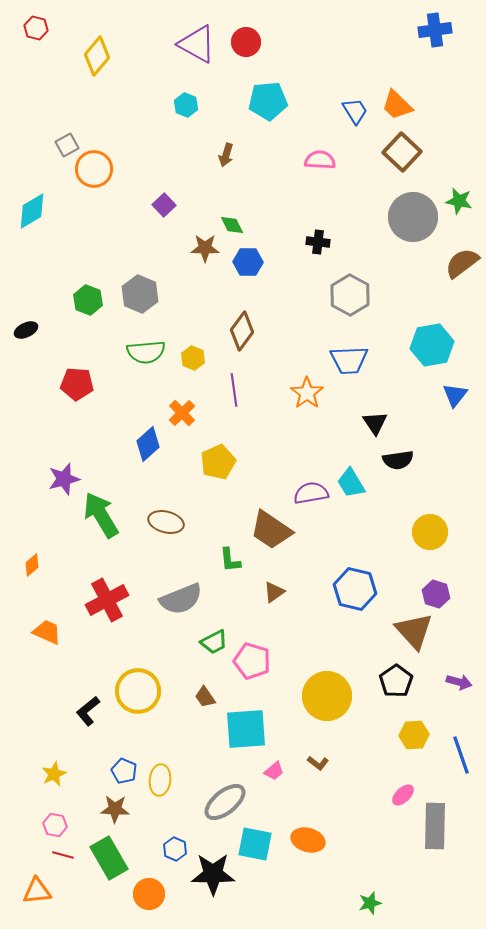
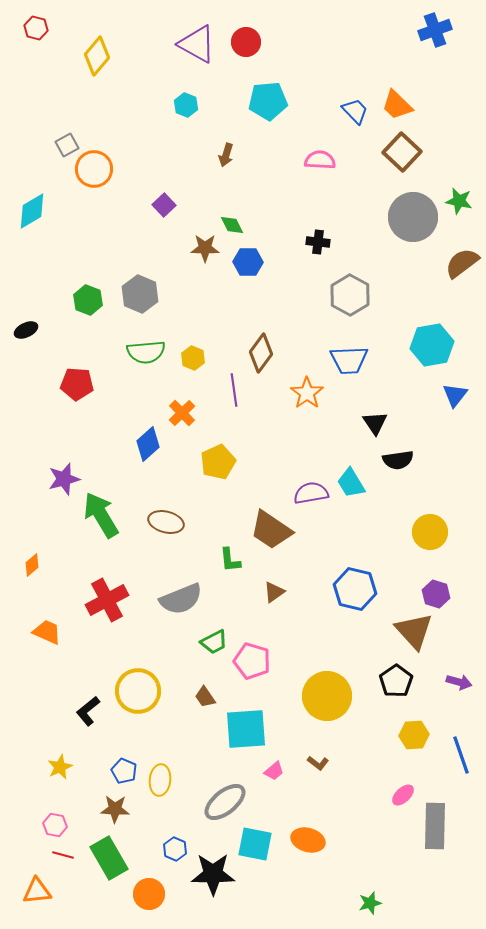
blue cross at (435, 30): rotated 12 degrees counterclockwise
blue trapezoid at (355, 111): rotated 12 degrees counterclockwise
brown diamond at (242, 331): moved 19 px right, 22 px down
yellow star at (54, 774): moved 6 px right, 7 px up
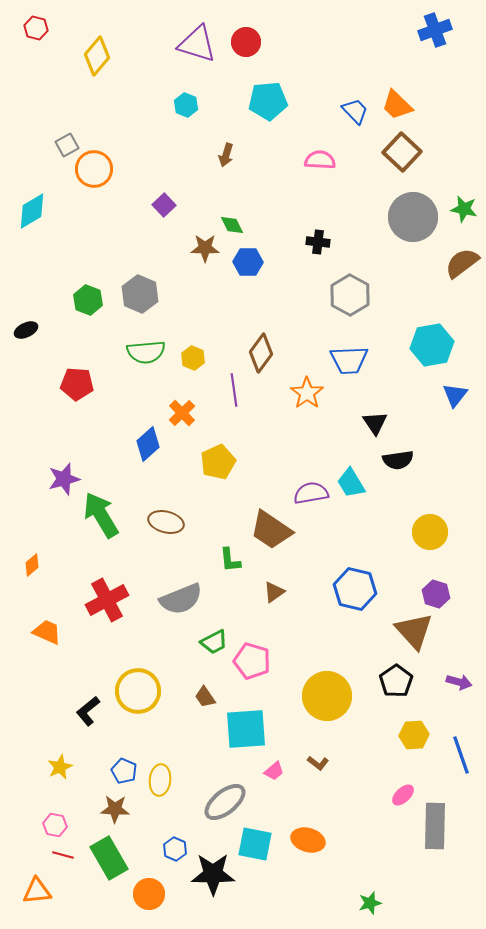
purple triangle at (197, 44): rotated 12 degrees counterclockwise
green star at (459, 201): moved 5 px right, 8 px down
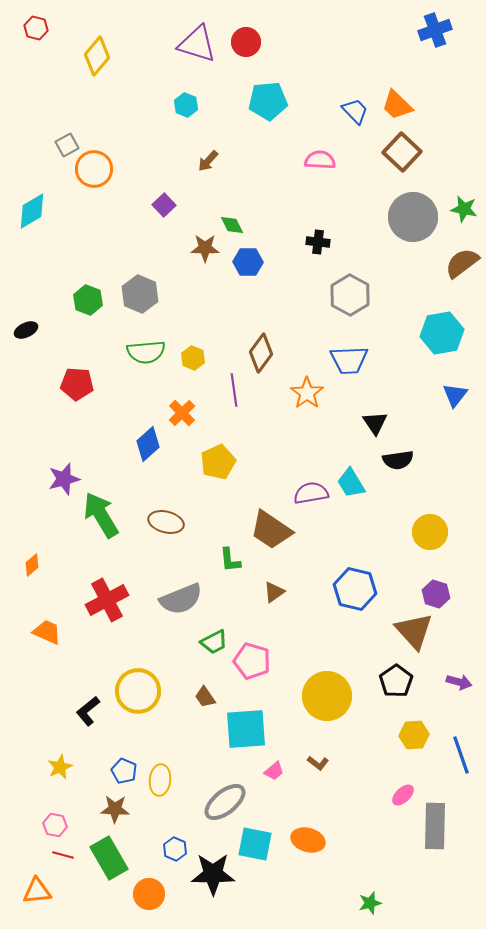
brown arrow at (226, 155): moved 18 px left, 6 px down; rotated 25 degrees clockwise
cyan hexagon at (432, 345): moved 10 px right, 12 px up
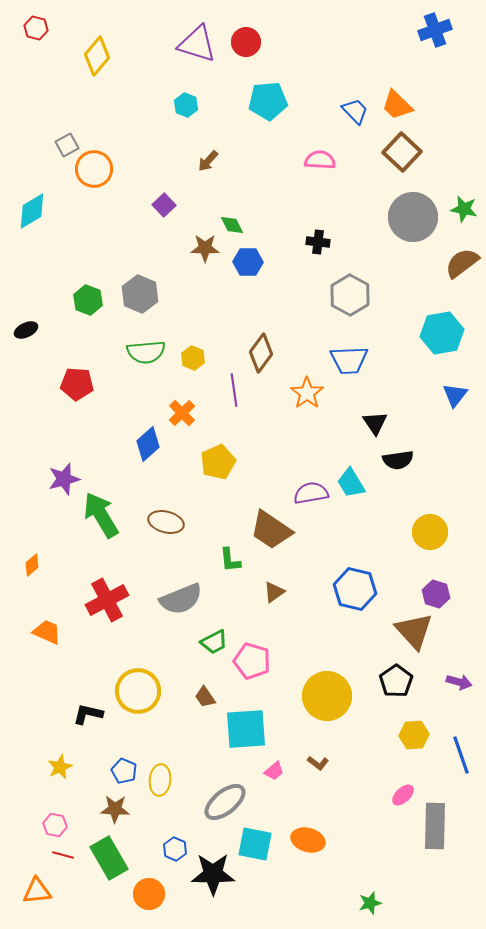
black L-shape at (88, 711): moved 3 px down; rotated 52 degrees clockwise
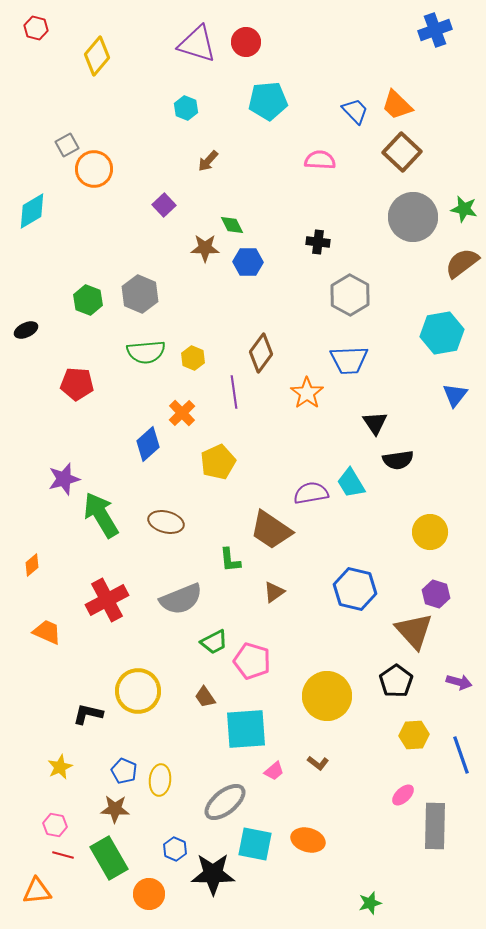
cyan hexagon at (186, 105): moved 3 px down
purple line at (234, 390): moved 2 px down
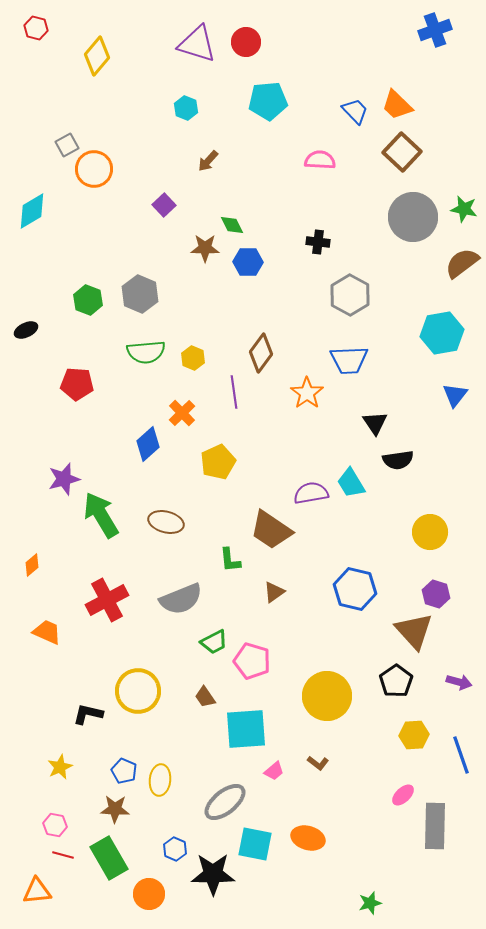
orange ellipse at (308, 840): moved 2 px up
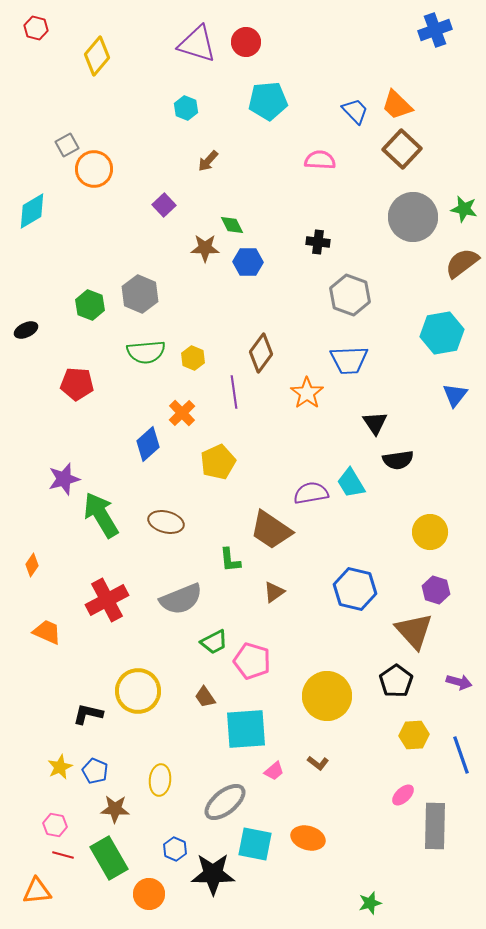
brown square at (402, 152): moved 3 px up
gray hexagon at (350, 295): rotated 9 degrees counterclockwise
green hexagon at (88, 300): moved 2 px right, 5 px down
orange diamond at (32, 565): rotated 15 degrees counterclockwise
purple hexagon at (436, 594): moved 4 px up
blue pentagon at (124, 771): moved 29 px left
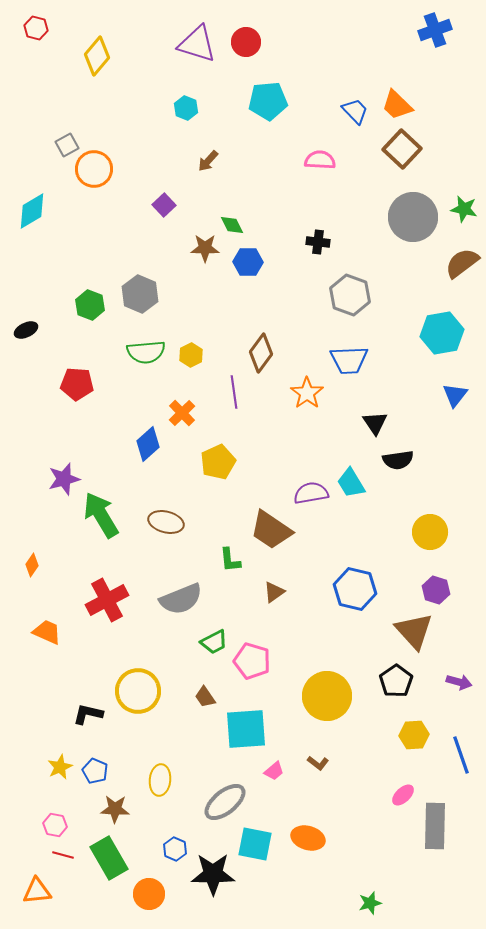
yellow hexagon at (193, 358): moved 2 px left, 3 px up; rotated 10 degrees clockwise
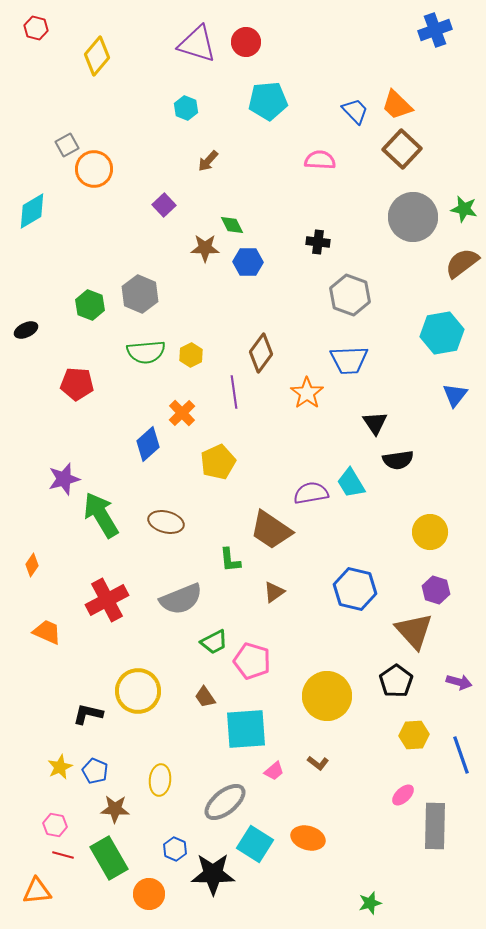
cyan square at (255, 844): rotated 21 degrees clockwise
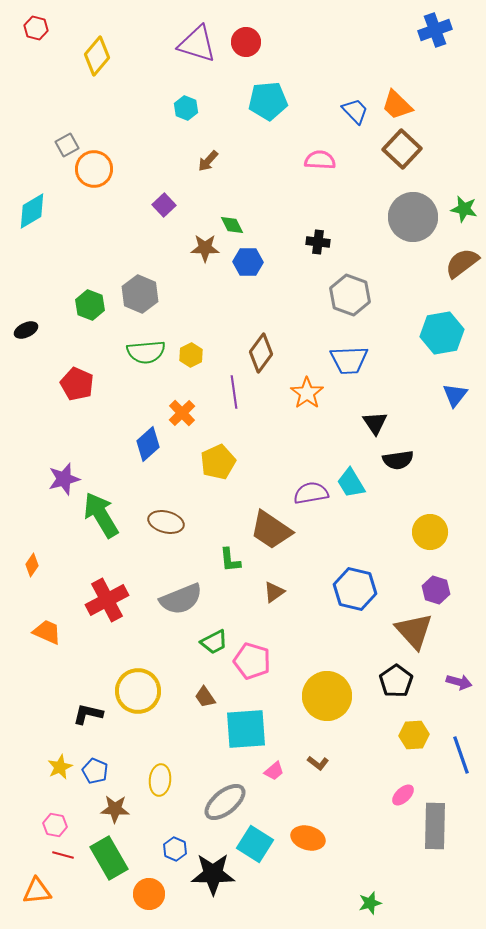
red pentagon at (77, 384): rotated 20 degrees clockwise
